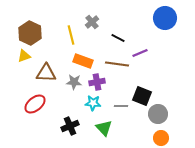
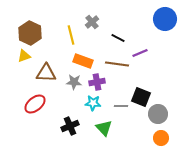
blue circle: moved 1 px down
black square: moved 1 px left, 1 px down
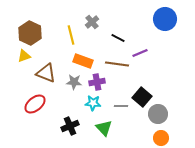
brown triangle: rotated 20 degrees clockwise
black square: moved 1 px right; rotated 18 degrees clockwise
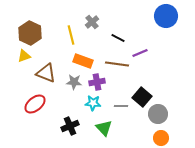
blue circle: moved 1 px right, 3 px up
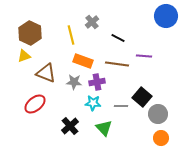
purple line: moved 4 px right, 3 px down; rotated 28 degrees clockwise
black cross: rotated 18 degrees counterclockwise
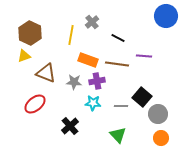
yellow line: rotated 24 degrees clockwise
orange rectangle: moved 5 px right, 1 px up
purple cross: moved 1 px up
green triangle: moved 14 px right, 7 px down
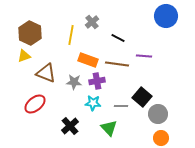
green triangle: moved 9 px left, 7 px up
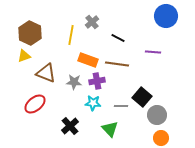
purple line: moved 9 px right, 4 px up
gray circle: moved 1 px left, 1 px down
green triangle: moved 1 px right, 1 px down
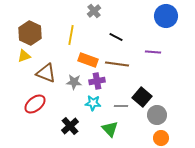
gray cross: moved 2 px right, 11 px up
black line: moved 2 px left, 1 px up
